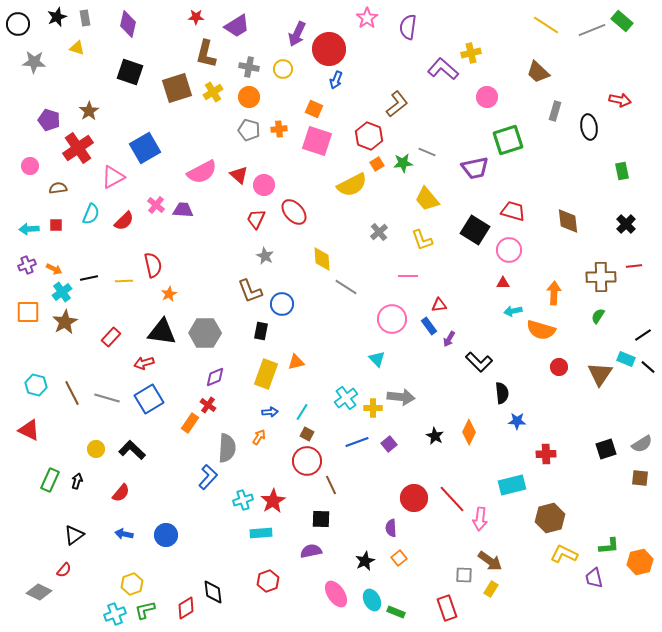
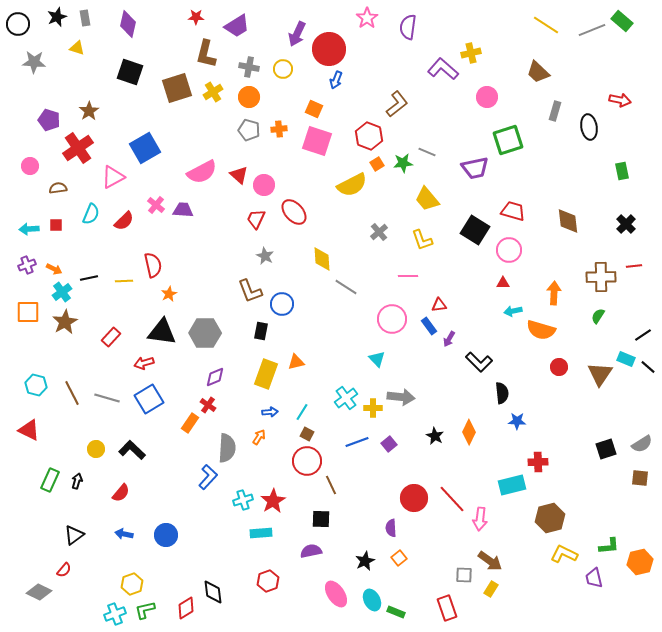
red cross at (546, 454): moved 8 px left, 8 px down
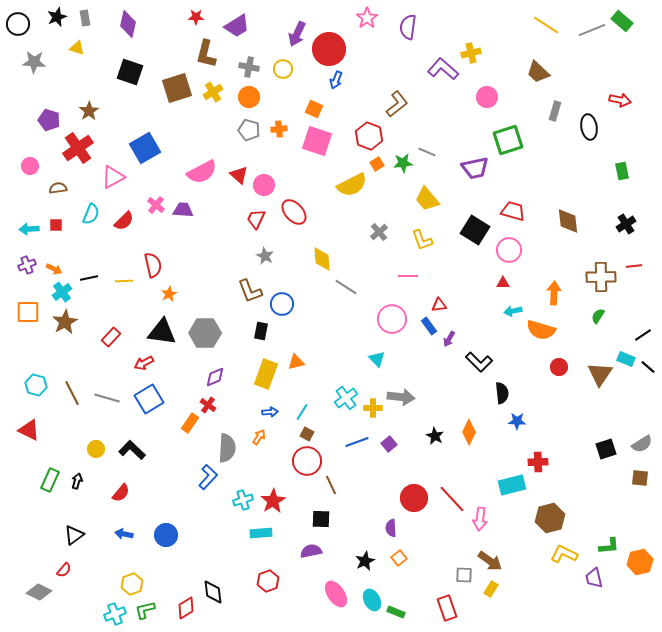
black cross at (626, 224): rotated 12 degrees clockwise
red arrow at (144, 363): rotated 12 degrees counterclockwise
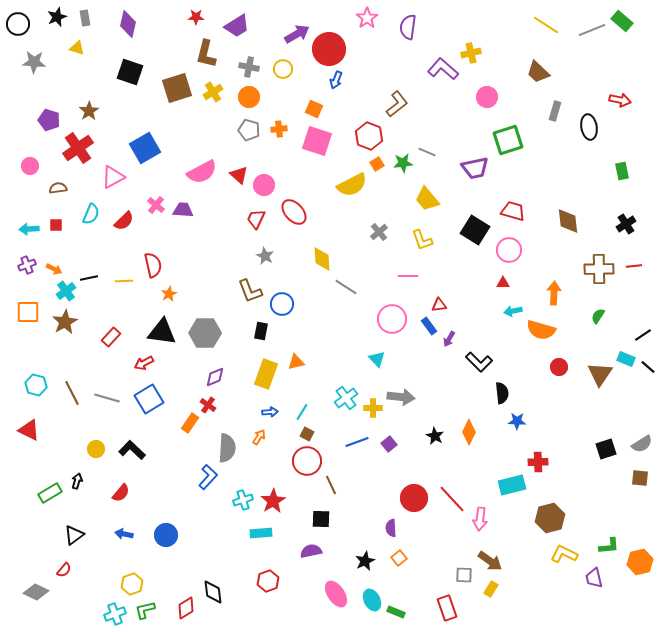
purple arrow at (297, 34): rotated 145 degrees counterclockwise
brown cross at (601, 277): moved 2 px left, 8 px up
cyan cross at (62, 292): moved 4 px right, 1 px up
green rectangle at (50, 480): moved 13 px down; rotated 35 degrees clockwise
gray diamond at (39, 592): moved 3 px left
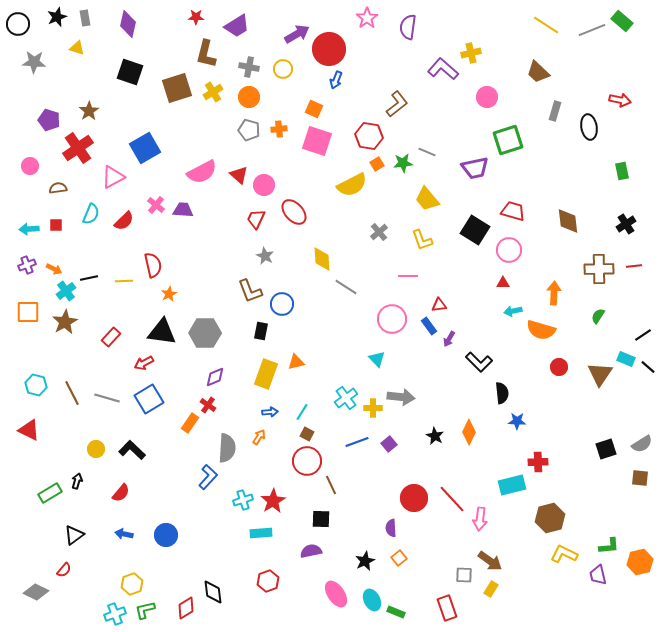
red hexagon at (369, 136): rotated 12 degrees counterclockwise
purple trapezoid at (594, 578): moved 4 px right, 3 px up
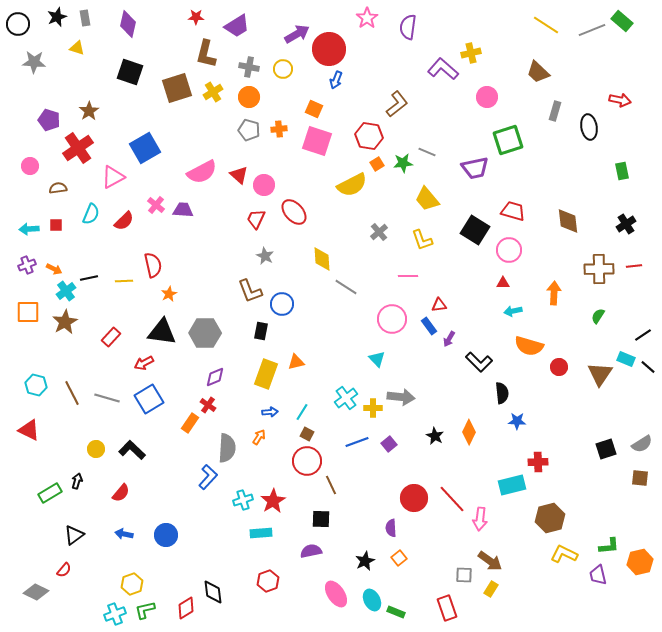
orange semicircle at (541, 330): moved 12 px left, 16 px down
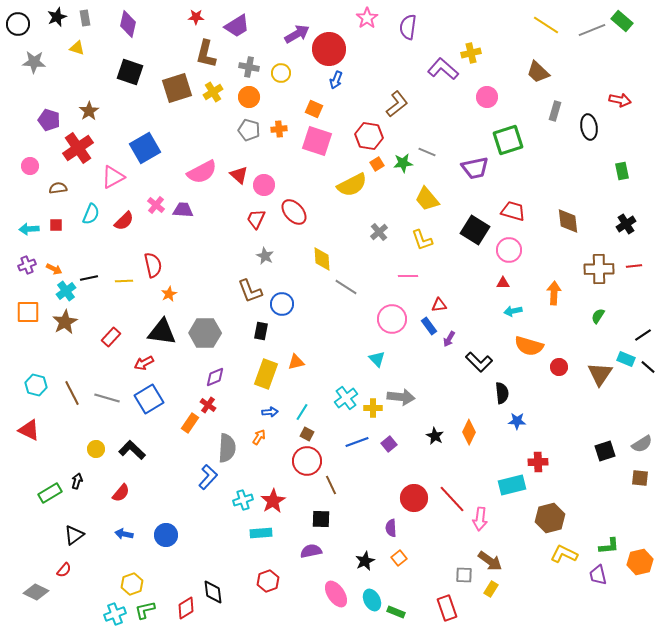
yellow circle at (283, 69): moved 2 px left, 4 px down
black square at (606, 449): moved 1 px left, 2 px down
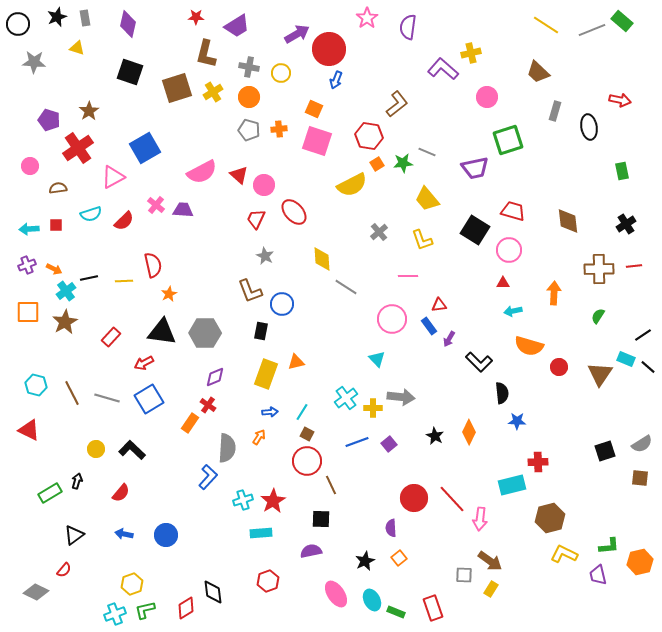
cyan semicircle at (91, 214): rotated 50 degrees clockwise
red rectangle at (447, 608): moved 14 px left
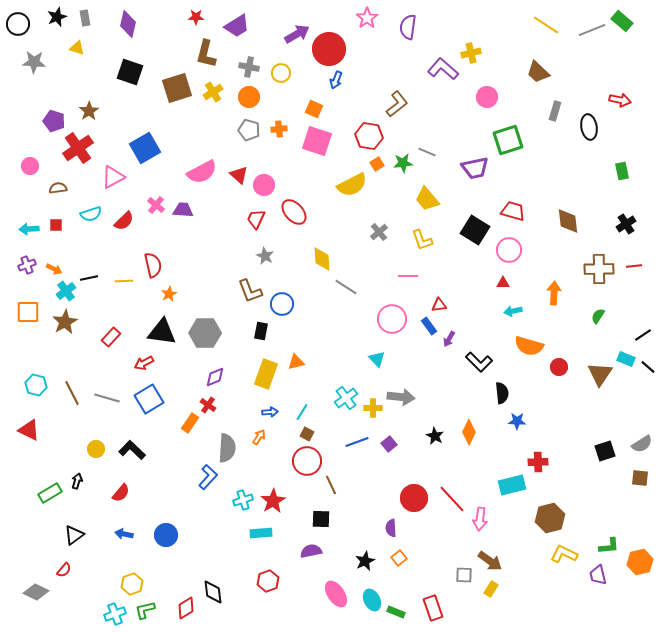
purple pentagon at (49, 120): moved 5 px right, 1 px down
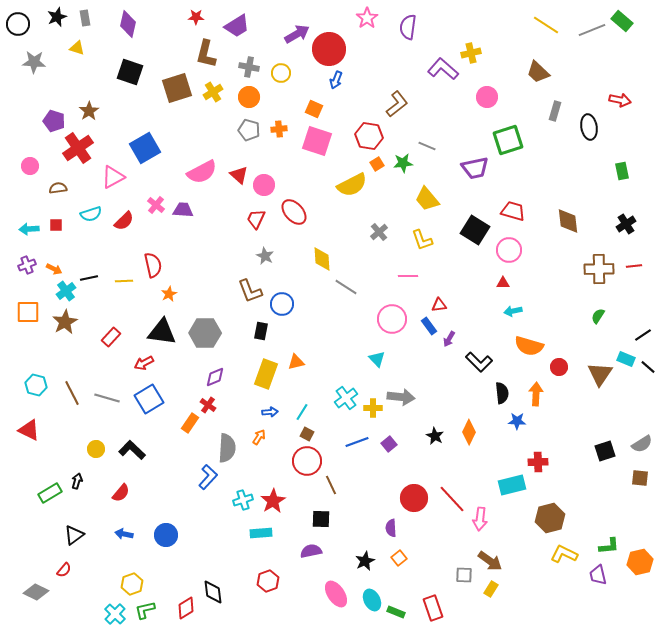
gray line at (427, 152): moved 6 px up
orange arrow at (554, 293): moved 18 px left, 101 px down
cyan cross at (115, 614): rotated 25 degrees counterclockwise
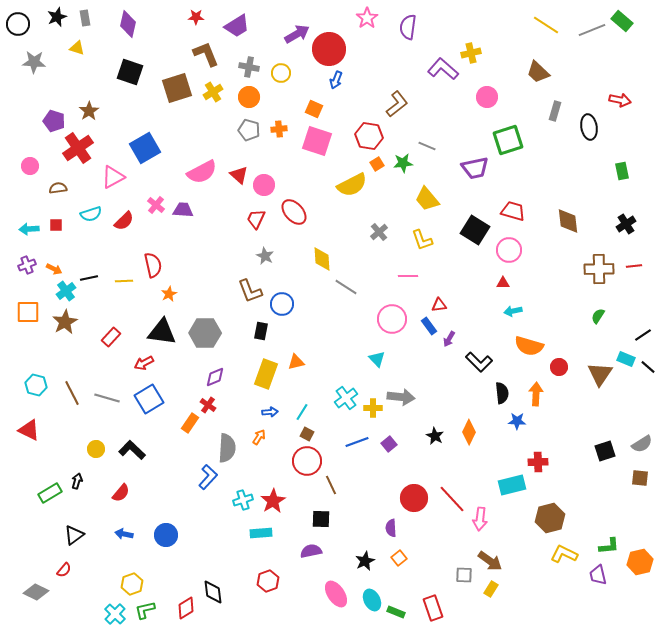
brown L-shape at (206, 54): rotated 144 degrees clockwise
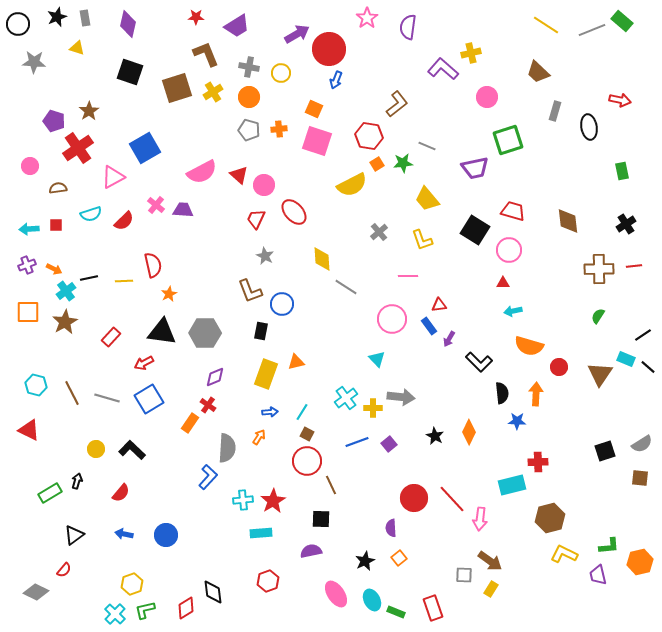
cyan cross at (243, 500): rotated 12 degrees clockwise
